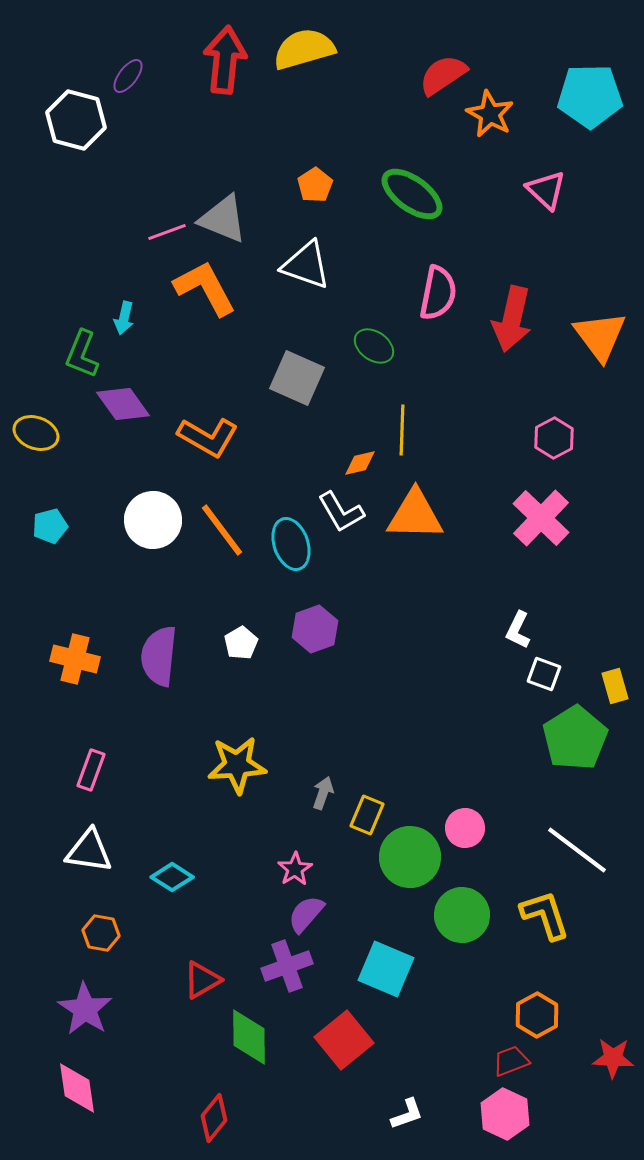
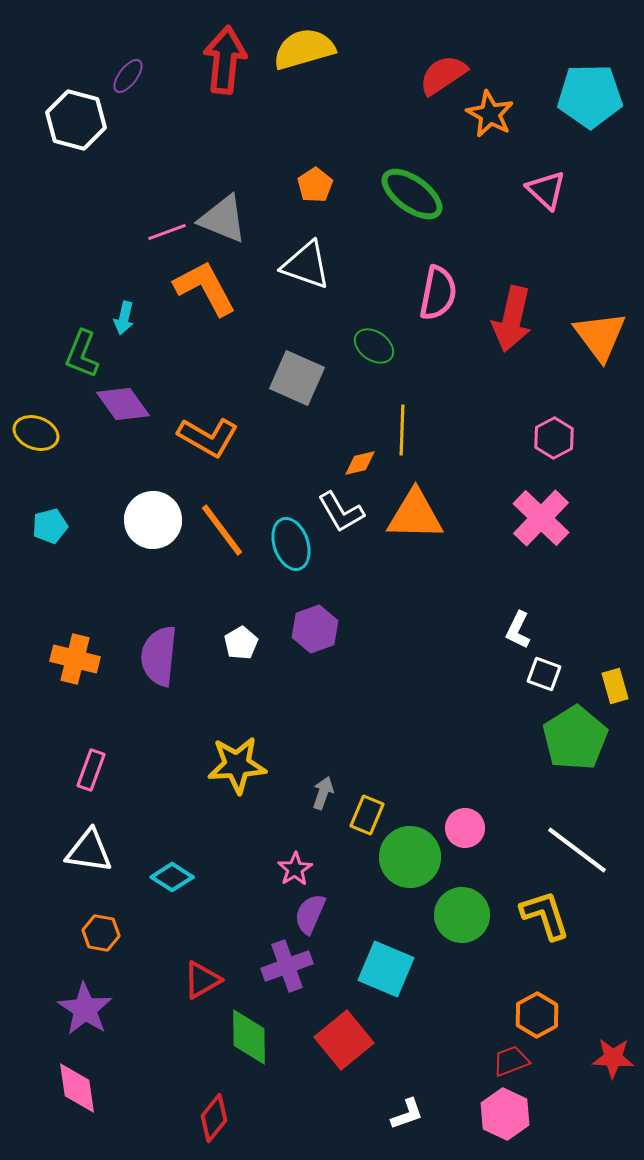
purple semicircle at (306, 914): moved 4 px right; rotated 18 degrees counterclockwise
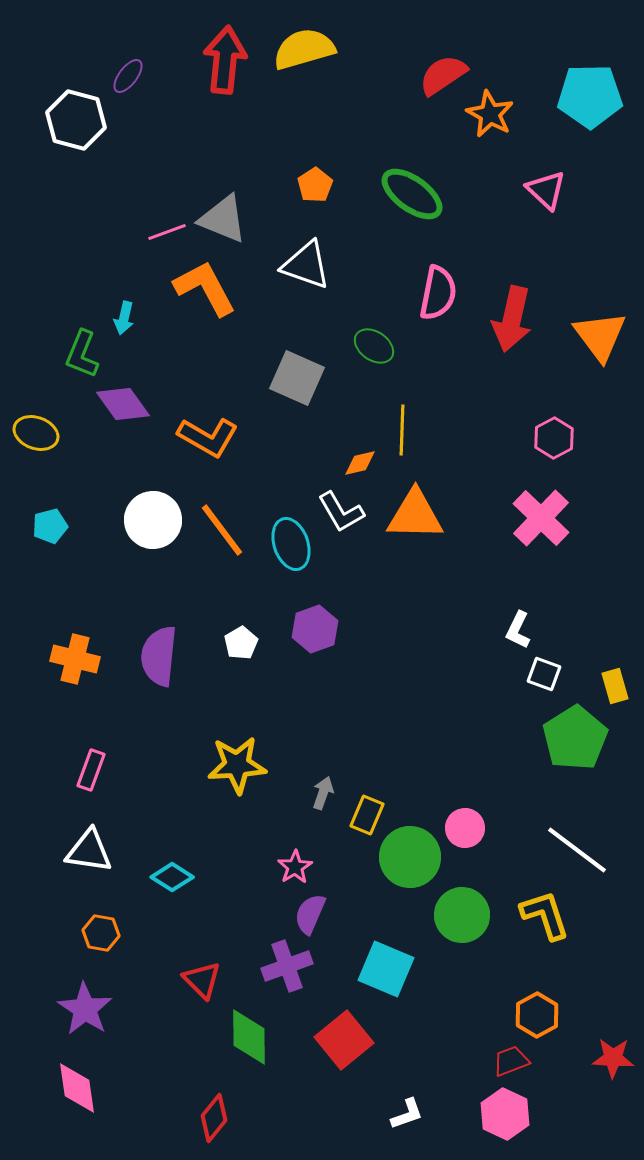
pink star at (295, 869): moved 2 px up
red triangle at (202, 980): rotated 45 degrees counterclockwise
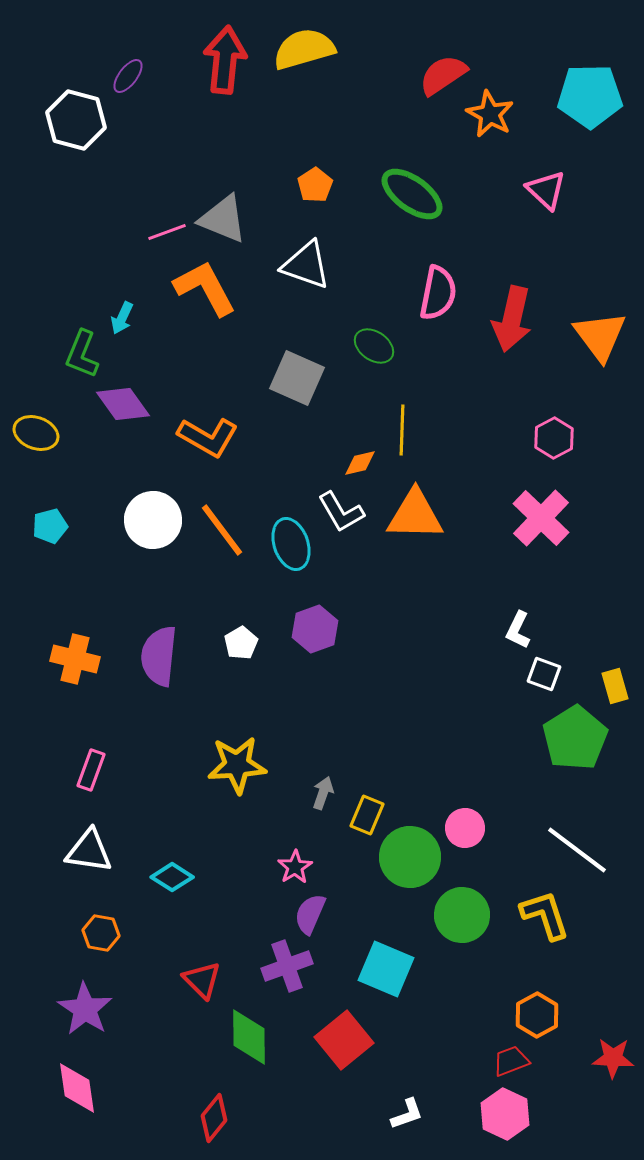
cyan arrow at (124, 318): moved 2 px left; rotated 12 degrees clockwise
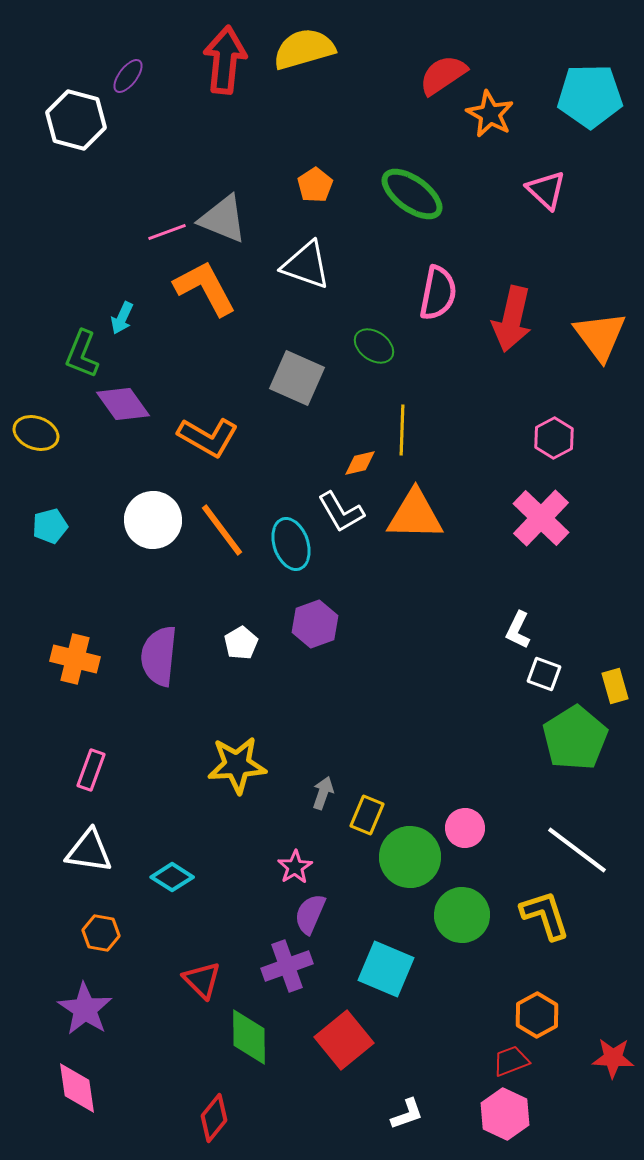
purple hexagon at (315, 629): moved 5 px up
